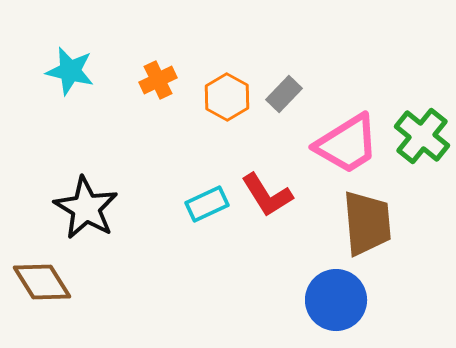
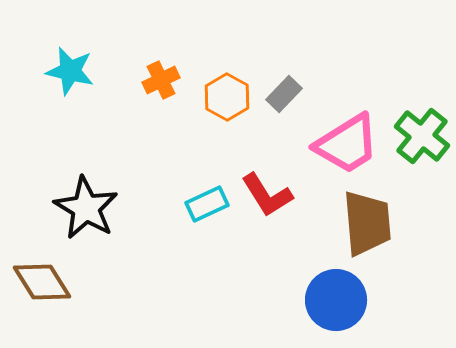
orange cross: moved 3 px right
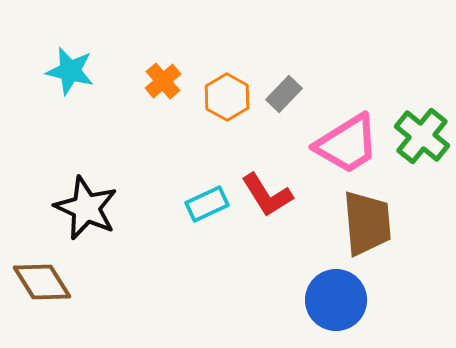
orange cross: moved 2 px right, 1 px down; rotated 15 degrees counterclockwise
black star: rotated 6 degrees counterclockwise
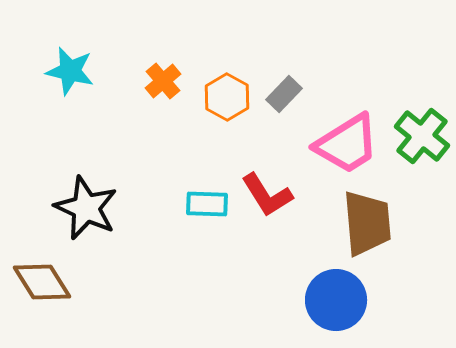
cyan rectangle: rotated 27 degrees clockwise
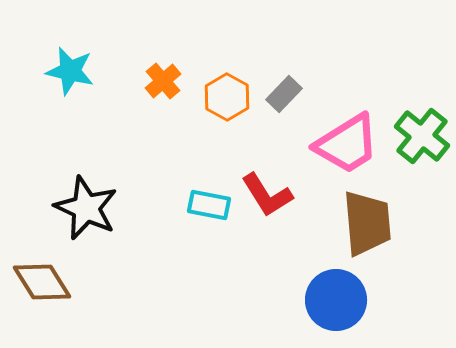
cyan rectangle: moved 2 px right, 1 px down; rotated 9 degrees clockwise
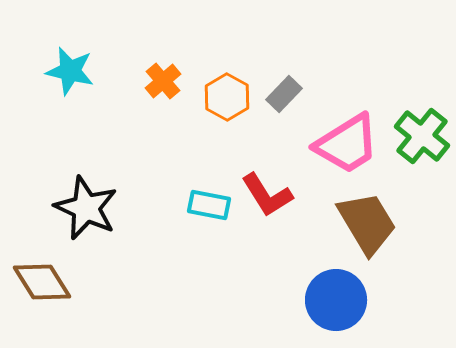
brown trapezoid: rotated 26 degrees counterclockwise
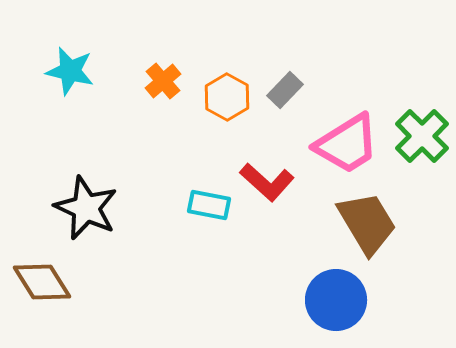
gray rectangle: moved 1 px right, 4 px up
green cross: rotated 6 degrees clockwise
red L-shape: moved 13 px up; rotated 16 degrees counterclockwise
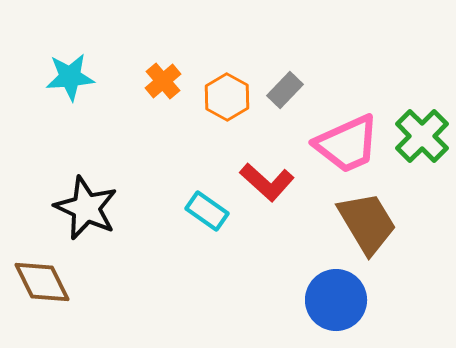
cyan star: moved 6 px down; rotated 18 degrees counterclockwise
pink trapezoid: rotated 8 degrees clockwise
cyan rectangle: moved 2 px left, 6 px down; rotated 24 degrees clockwise
brown diamond: rotated 6 degrees clockwise
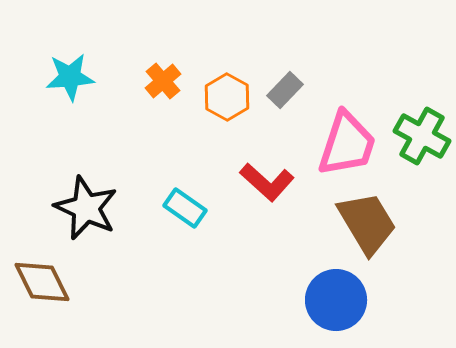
green cross: rotated 16 degrees counterclockwise
pink trapezoid: rotated 48 degrees counterclockwise
cyan rectangle: moved 22 px left, 3 px up
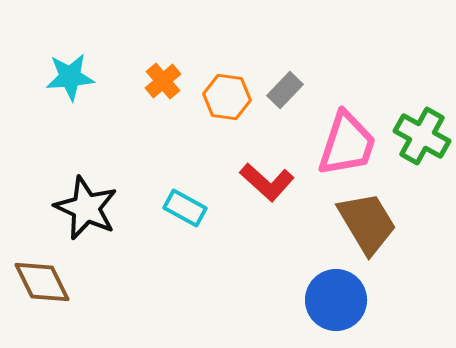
orange hexagon: rotated 21 degrees counterclockwise
cyan rectangle: rotated 6 degrees counterclockwise
